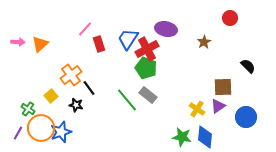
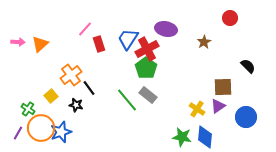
green pentagon: rotated 15 degrees clockwise
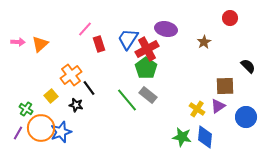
brown square: moved 2 px right, 1 px up
green cross: moved 2 px left
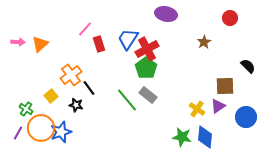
purple ellipse: moved 15 px up
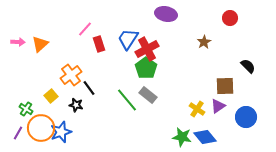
blue diamond: rotated 45 degrees counterclockwise
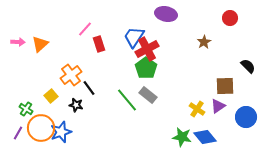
blue trapezoid: moved 6 px right, 2 px up
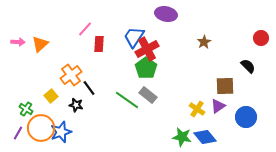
red circle: moved 31 px right, 20 px down
red rectangle: rotated 21 degrees clockwise
green line: rotated 15 degrees counterclockwise
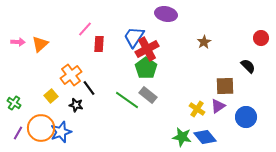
green cross: moved 12 px left, 6 px up
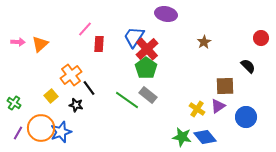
red cross: rotated 15 degrees counterclockwise
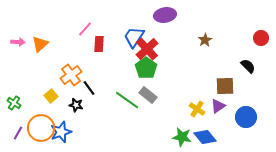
purple ellipse: moved 1 px left, 1 px down; rotated 20 degrees counterclockwise
brown star: moved 1 px right, 2 px up
